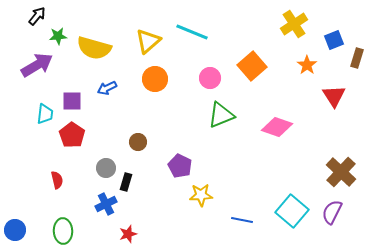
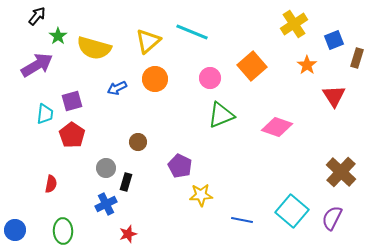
green star: rotated 30 degrees counterclockwise
blue arrow: moved 10 px right
purple square: rotated 15 degrees counterclockwise
red semicircle: moved 6 px left, 4 px down; rotated 24 degrees clockwise
purple semicircle: moved 6 px down
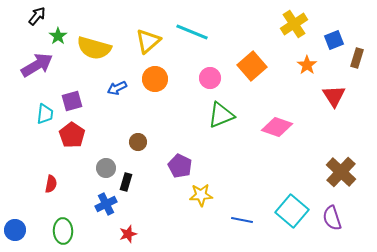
purple semicircle: rotated 45 degrees counterclockwise
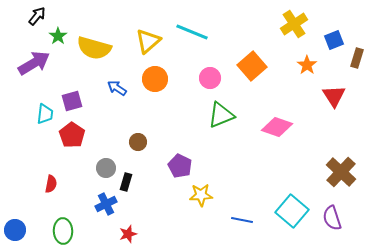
purple arrow: moved 3 px left, 2 px up
blue arrow: rotated 60 degrees clockwise
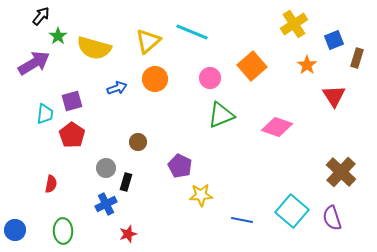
black arrow: moved 4 px right
blue arrow: rotated 126 degrees clockwise
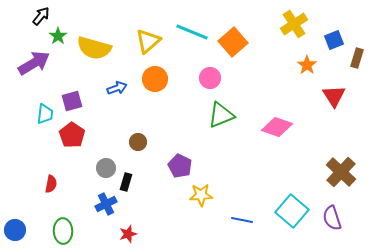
orange square: moved 19 px left, 24 px up
